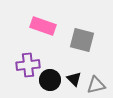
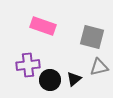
gray square: moved 10 px right, 3 px up
black triangle: rotated 35 degrees clockwise
gray triangle: moved 3 px right, 18 px up
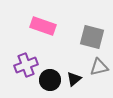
purple cross: moved 2 px left; rotated 15 degrees counterclockwise
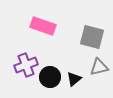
black circle: moved 3 px up
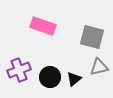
purple cross: moved 7 px left, 5 px down
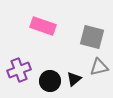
black circle: moved 4 px down
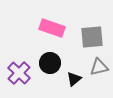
pink rectangle: moved 9 px right, 2 px down
gray square: rotated 20 degrees counterclockwise
purple cross: moved 3 px down; rotated 25 degrees counterclockwise
black circle: moved 18 px up
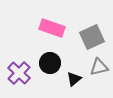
gray square: rotated 20 degrees counterclockwise
